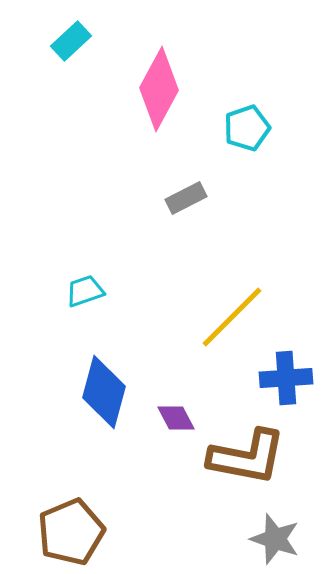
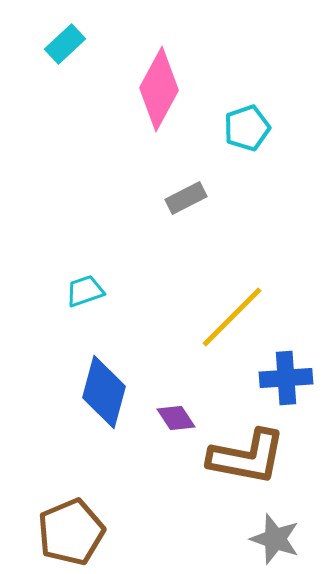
cyan rectangle: moved 6 px left, 3 px down
purple diamond: rotated 6 degrees counterclockwise
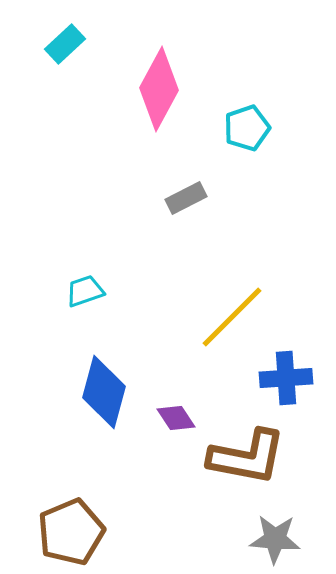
gray star: rotated 15 degrees counterclockwise
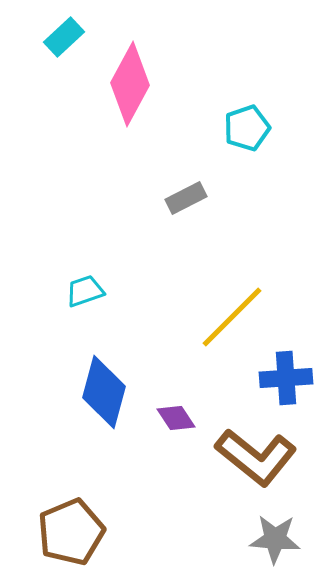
cyan rectangle: moved 1 px left, 7 px up
pink diamond: moved 29 px left, 5 px up
brown L-shape: moved 9 px right; rotated 28 degrees clockwise
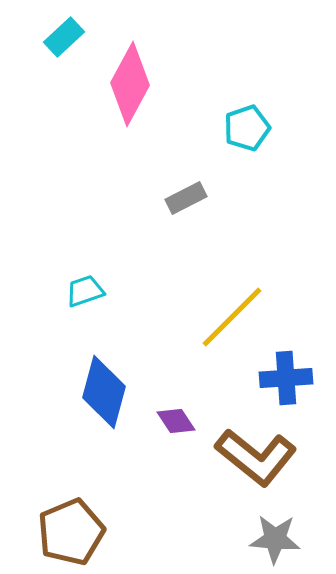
purple diamond: moved 3 px down
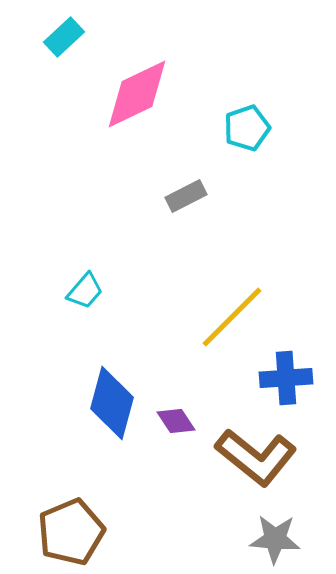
pink diamond: moved 7 px right, 10 px down; rotated 36 degrees clockwise
gray rectangle: moved 2 px up
cyan trapezoid: rotated 150 degrees clockwise
blue diamond: moved 8 px right, 11 px down
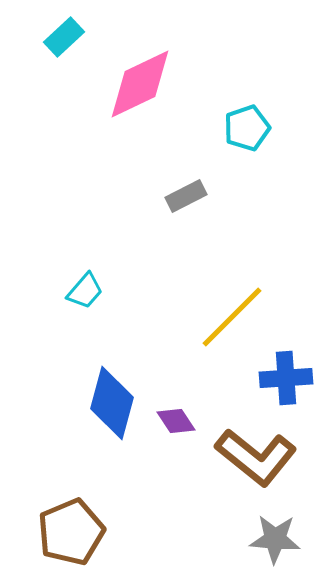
pink diamond: moved 3 px right, 10 px up
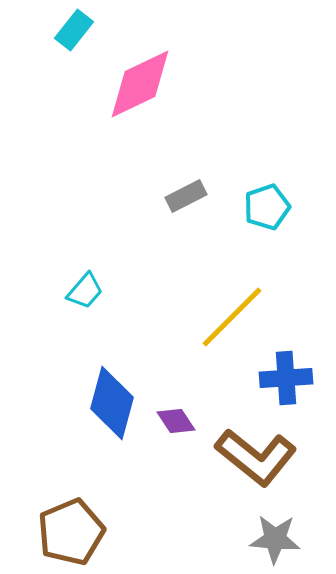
cyan rectangle: moved 10 px right, 7 px up; rotated 9 degrees counterclockwise
cyan pentagon: moved 20 px right, 79 px down
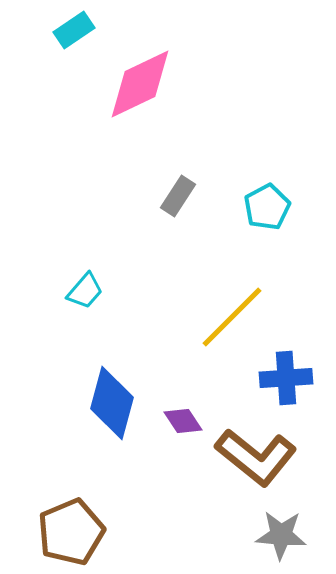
cyan rectangle: rotated 18 degrees clockwise
gray rectangle: moved 8 px left; rotated 30 degrees counterclockwise
cyan pentagon: rotated 9 degrees counterclockwise
purple diamond: moved 7 px right
gray star: moved 6 px right, 4 px up
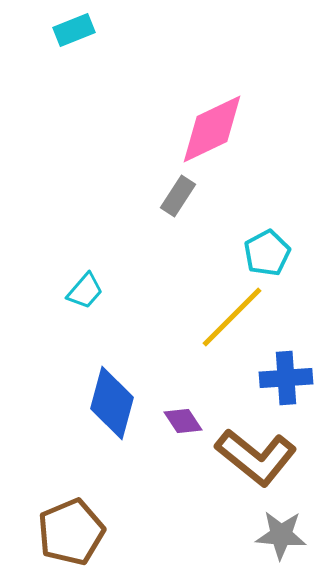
cyan rectangle: rotated 12 degrees clockwise
pink diamond: moved 72 px right, 45 px down
cyan pentagon: moved 46 px down
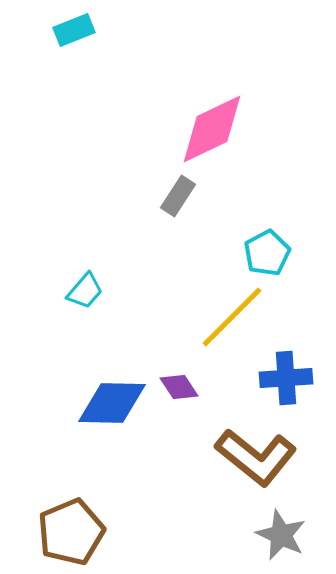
blue diamond: rotated 76 degrees clockwise
purple diamond: moved 4 px left, 34 px up
gray star: rotated 21 degrees clockwise
